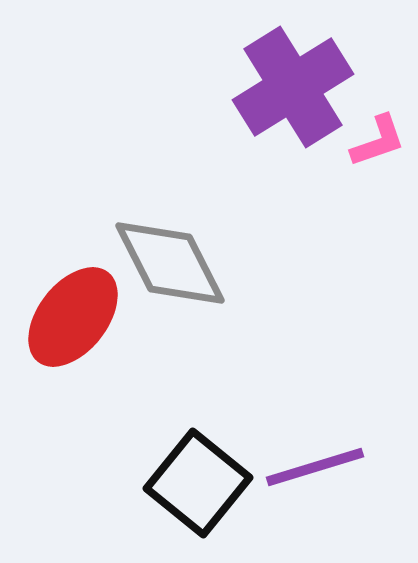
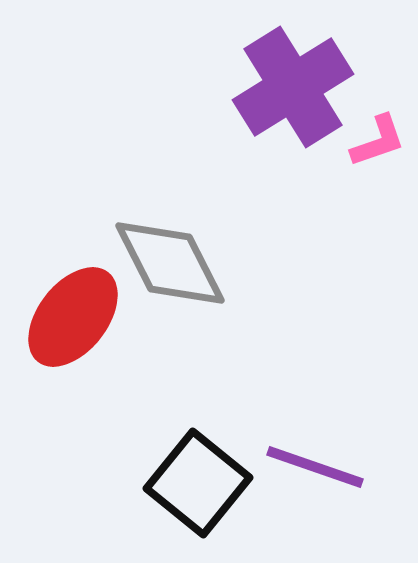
purple line: rotated 36 degrees clockwise
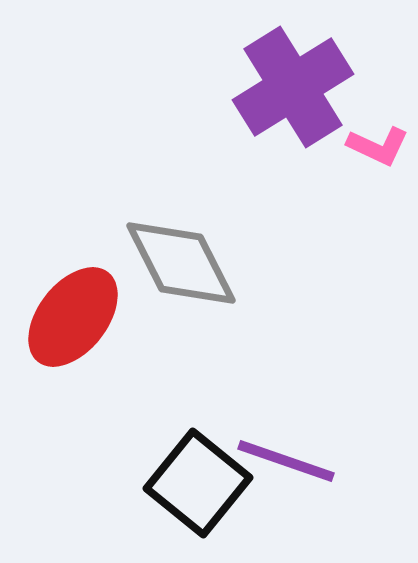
pink L-shape: moved 5 px down; rotated 44 degrees clockwise
gray diamond: moved 11 px right
purple line: moved 29 px left, 6 px up
